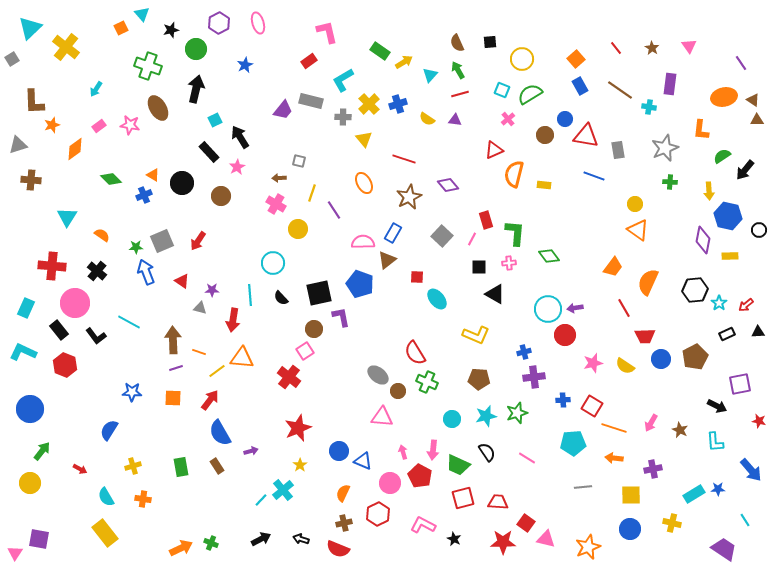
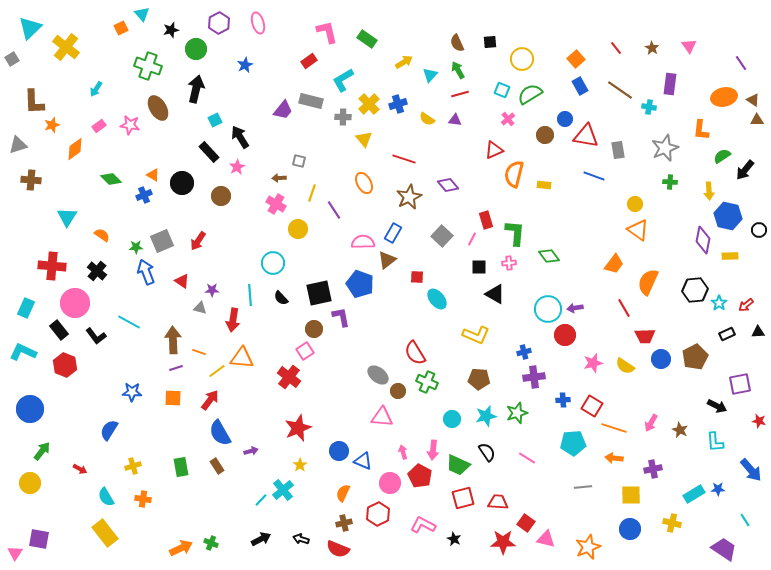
green rectangle at (380, 51): moved 13 px left, 12 px up
orange trapezoid at (613, 267): moved 1 px right, 3 px up
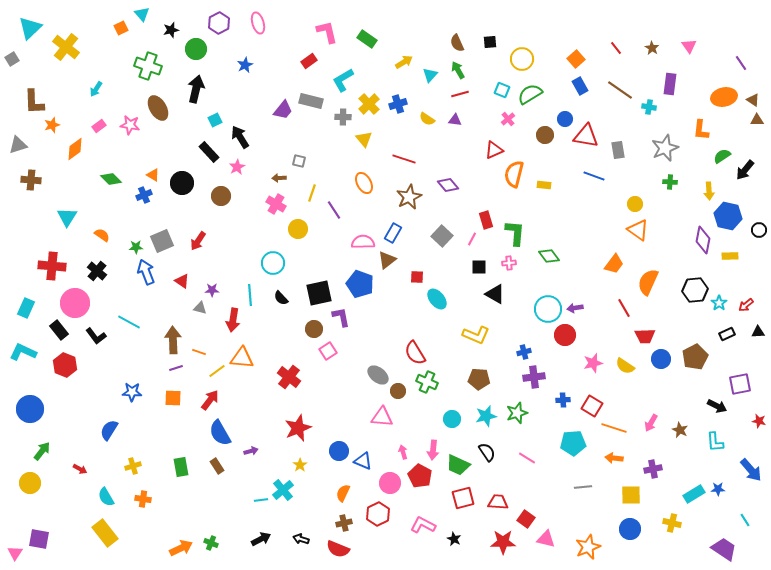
pink square at (305, 351): moved 23 px right
cyan line at (261, 500): rotated 40 degrees clockwise
red square at (526, 523): moved 4 px up
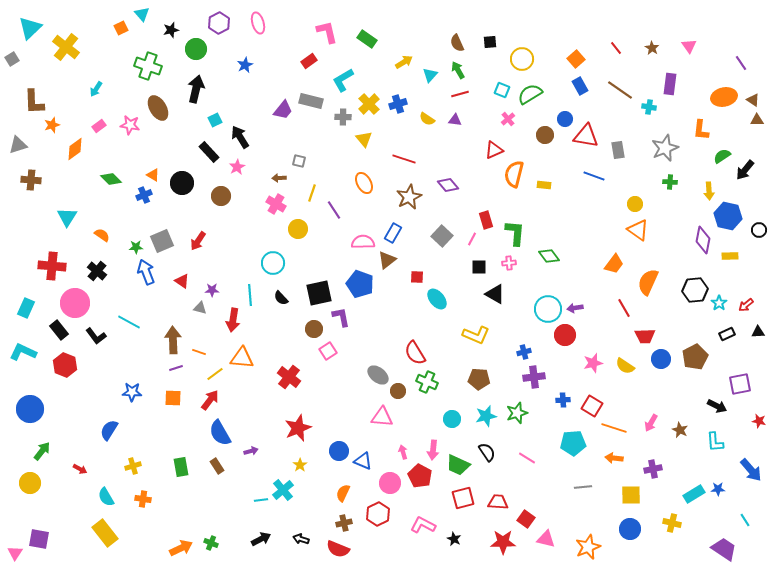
yellow line at (217, 371): moved 2 px left, 3 px down
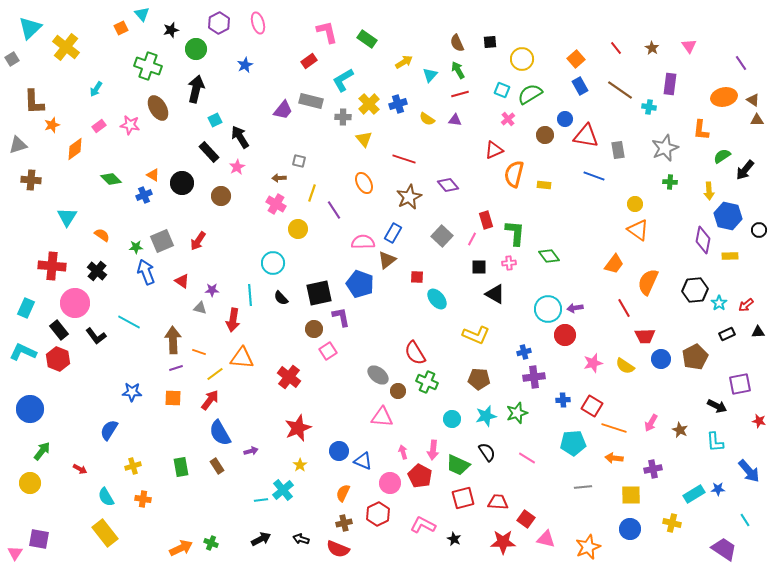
red hexagon at (65, 365): moved 7 px left, 6 px up
blue arrow at (751, 470): moved 2 px left, 1 px down
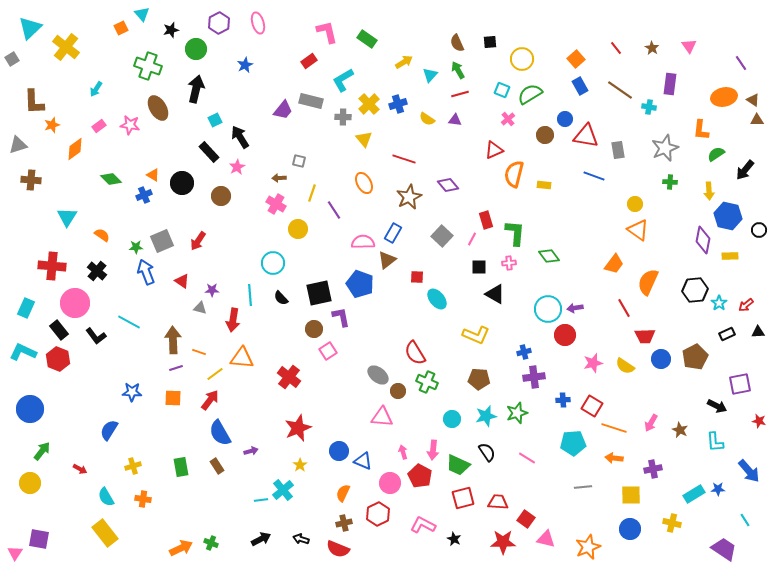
green semicircle at (722, 156): moved 6 px left, 2 px up
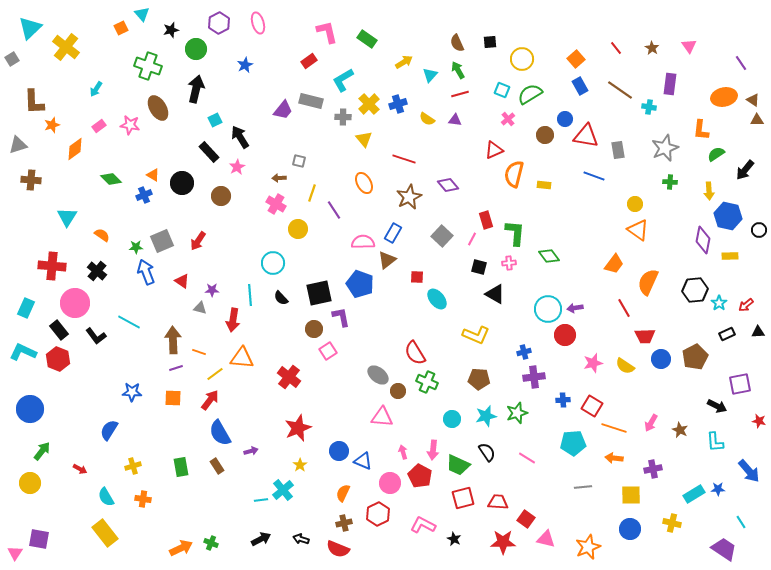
black square at (479, 267): rotated 14 degrees clockwise
cyan line at (745, 520): moved 4 px left, 2 px down
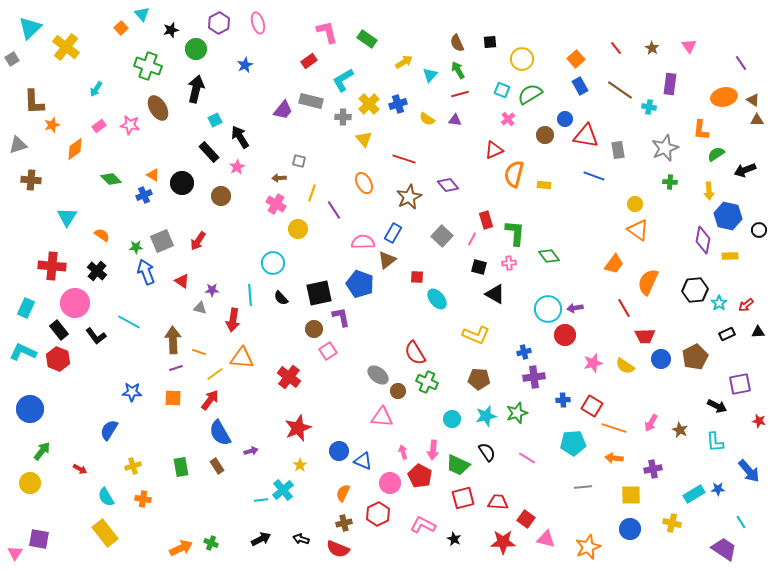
orange square at (121, 28): rotated 16 degrees counterclockwise
black arrow at (745, 170): rotated 30 degrees clockwise
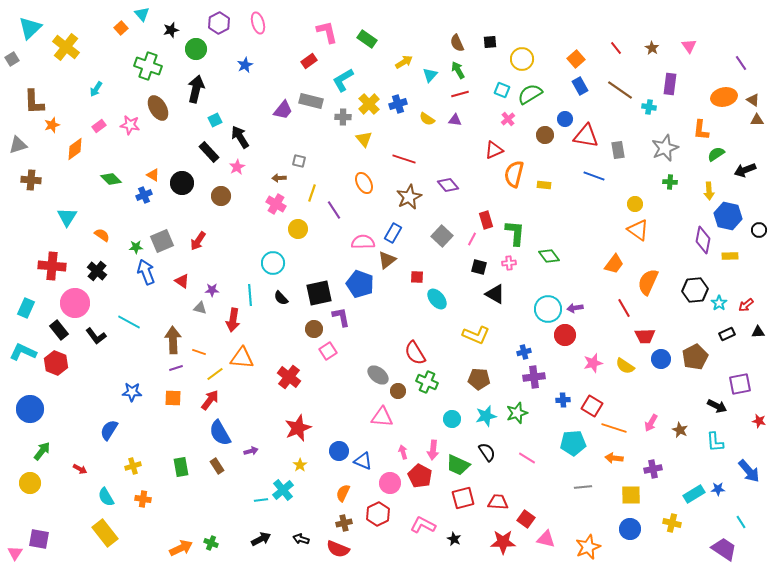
red hexagon at (58, 359): moved 2 px left, 4 px down
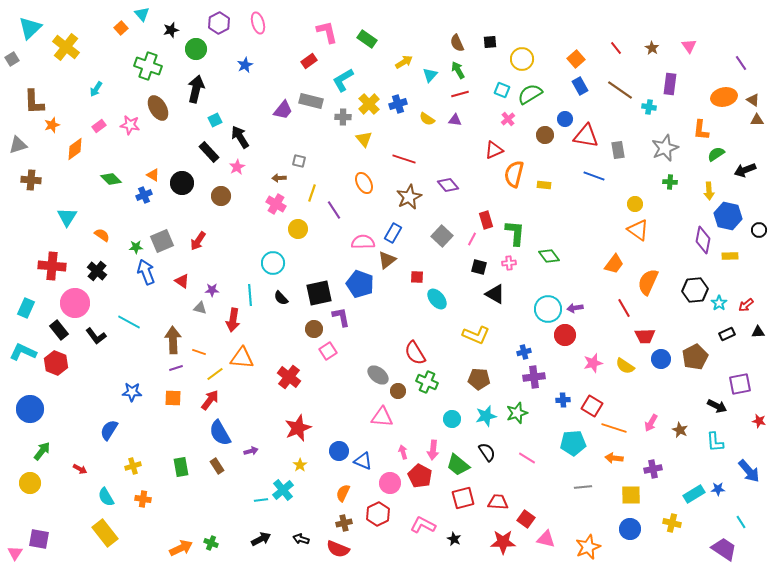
green trapezoid at (458, 465): rotated 15 degrees clockwise
